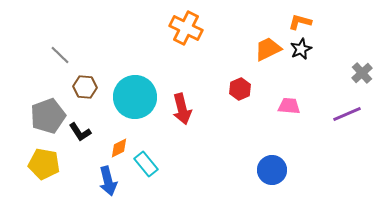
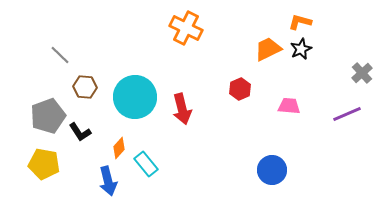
orange diamond: rotated 20 degrees counterclockwise
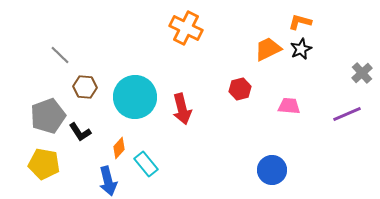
red hexagon: rotated 10 degrees clockwise
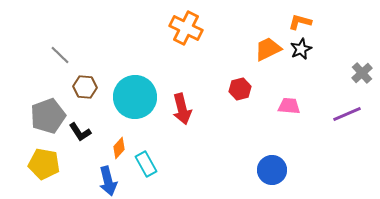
cyan rectangle: rotated 10 degrees clockwise
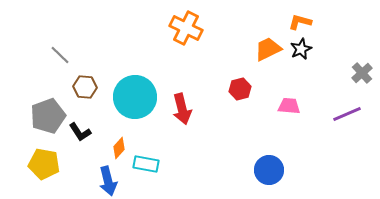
cyan rectangle: rotated 50 degrees counterclockwise
blue circle: moved 3 px left
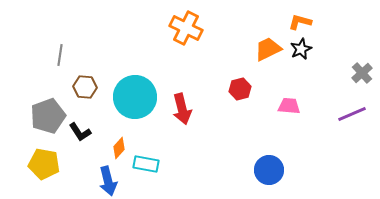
gray line: rotated 55 degrees clockwise
purple line: moved 5 px right
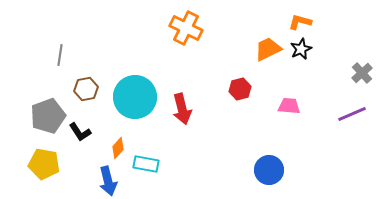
brown hexagon: moved 1 px right, 2 px down; rotated 15 degrees counterclockwise
orange diamond: moved 1 px left
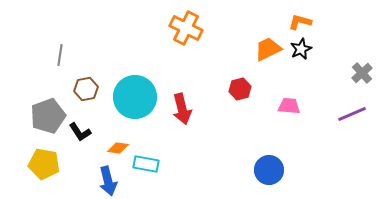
orange diamond: rotated 55 degrees clockwise
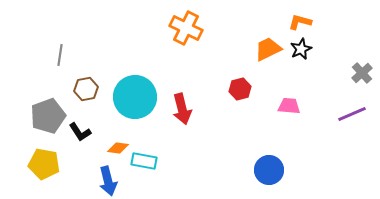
cyan rectangle: moved 2 px left, 3 px up
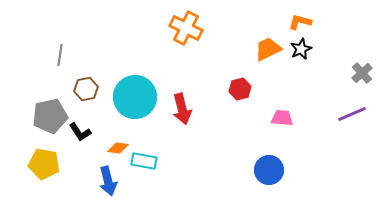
pink trapezoid: moved 7 px left, 12 px down
gray pentagon: moved 2 px right; rotated 8 degrees clockwise
